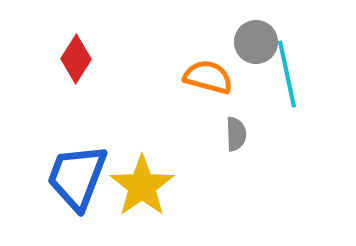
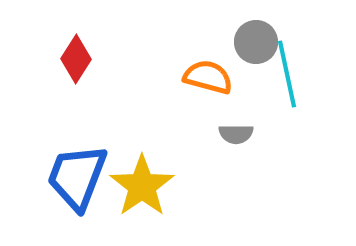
gray semicircle: rotated 92 degrees clockwise
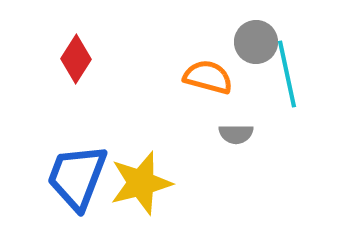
yellow star: moved 1 px left, 3 px up; rotated 20 degrees clockwise
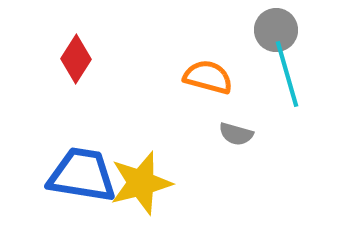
gray circle: moved 20 px right, 12 px up
cyan line: rotated 4 degrees counterclockwise
gray semicircle: rotated 16 degrees clockwise
blue trapezoid: moved 5 px right, 2 px up; rotated 78 degrees clockwise
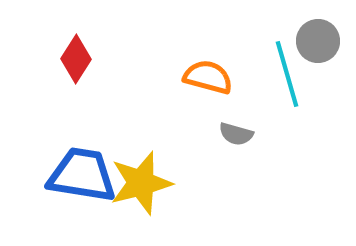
gray circle: moved 42 px right, 11 px down
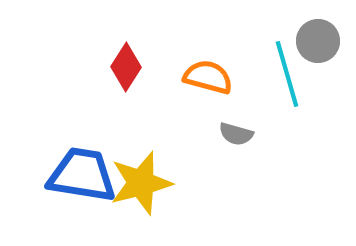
red diamond: moved 50 px right, 8 px down
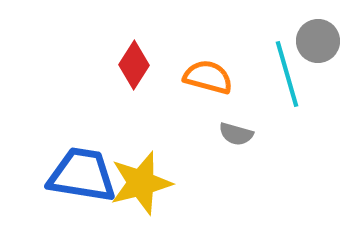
red diamond: moved 8 px right, 2 px up
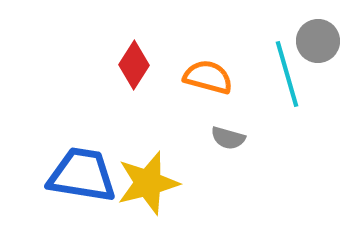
gray semicircle: moved 8 px left, 4 px down
yellow star: moved 7 px right
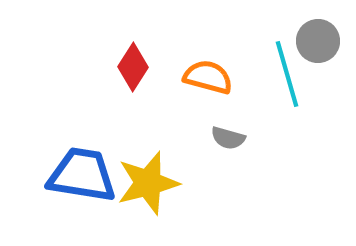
red diamond: moved 1 px left, 2 px down
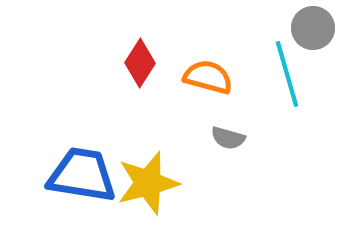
gray circle: moved 5 px left, 13 px up
red diamond: moved 7 px right, 4 px up
